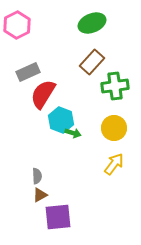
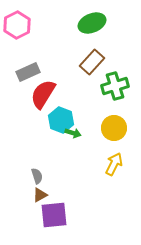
green cross: rotated 8 degrees counterclockwise
yellow arrow: rotated 10 degrees counterclockwise
gray semicircle: rotated 14 degrees counterclockwise
purple square: moved 4 px left, 2 px up
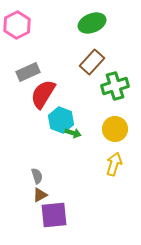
yellow circle: moved 1 px right, 1 px down
yellow arrow: rotated 10 degrees counterclockwise
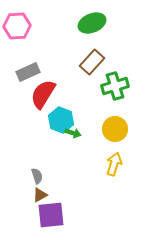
pink hexagon: moved 1 px down; rotated 24 degrees clockwise
purple square: moved 3 px left
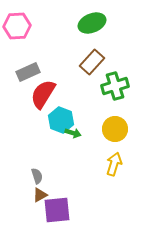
purple square: moved 6 px right, 5 px up
